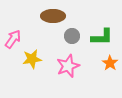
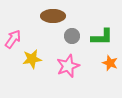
orange star: rotated 14 degrees counterclockwise
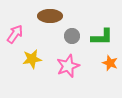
brown ellipse: moved 3 px left
pink arrow: moved 2 px right, 5 px up
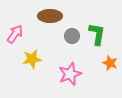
green L-shape: moved 5 px left, 3 px up; rotated 80 degrees counterclockwise
pink star: moved 2 px right, 8 px down
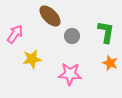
brown ellipse: rotated 45 degrees clockwise
green L-shape: moved 9 px right, 2 px up
pink star: rotated 25 degrees clockwise
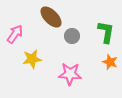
brown ellipse: moved 1 px right, 1 px down
orange star: moved 1 px up
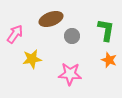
brown ellipse: moved 2 px down; rotated 65 degrees counterclockwise
green L-shape: moved 2 px up
orange star: moved 1 px left, 2 px up
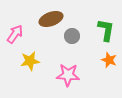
yellow star: moved 2 px left, 2 px down
pink star: moved 2 px left, 1 px down
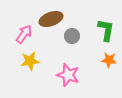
pink arrow: moved 9 px right
orange star: rotated 14 degrees counterclockwise
pink star: rotated 15 degrees clockwise
